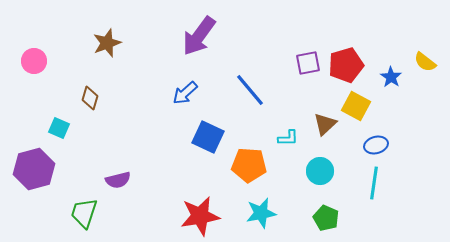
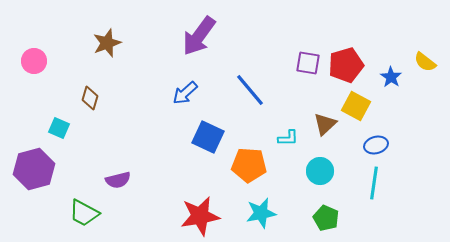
purple square: rotated 20 degrees clockwise
green trapezoid: rotated 80 degrees counterclockwise
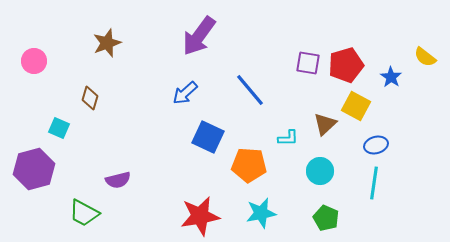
yellow semicircle: moved 5 px up
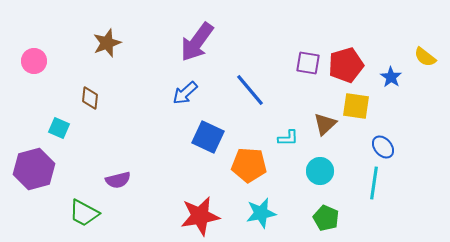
purple arrow: moved 2 px left, 6 px down
brown diamond: rotated 10 degrees counterclockwise
yellow square: rotated 20 degrees counterclockwise
blue ellipse: moved 7 px right, 2 px down; rotated 65 degrees clockwise
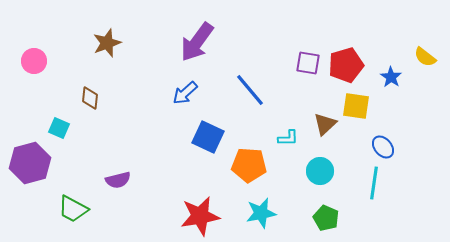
purple hexagon: moved 4 px left, 6 px up
green trapezoid: moved 11 px left, 4 px up
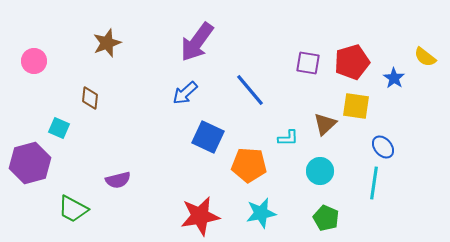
red pentagon: moved 6 px right, 3 px up
blue star: moved 3 px right, 1 px down
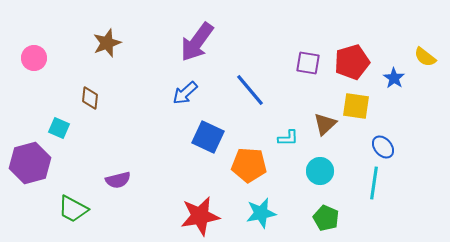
pink circle: moved 3 px up
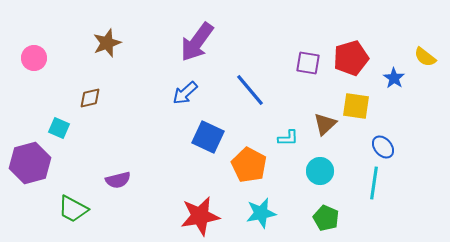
red pentagon: moved 1 px left, 4 px up
brown diamond: rotated 70 degrees clockwise
orange pentagon: rotated 24 degrees clockwise
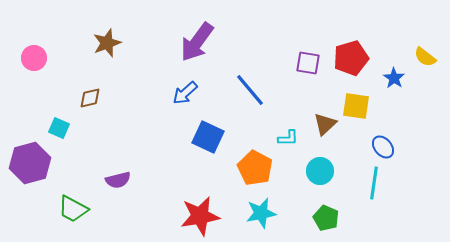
orange pentagon: moved 6 px right, 3 px down
